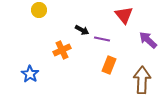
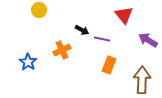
purple arrow: rotated 12 degrees counterclockwise
blue star: moved 2 px left, 12 px up
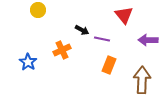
yellow circle: moved 1 px left
purple arrow: rotated 30 degrees counterclockwise
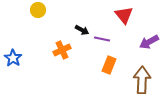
purple arrow: moved 1 px right, 2 px down; rotated 30 degrees counterclockwise
blue star: moved 15 px left, 4 px up
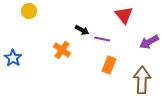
yellow circle: moved 9 px left, 1 px down
orange cross: rotated 30 degrees counterclockwise
